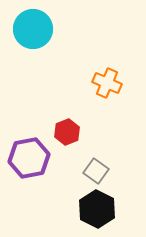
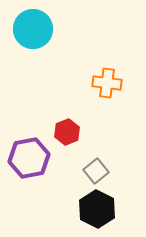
orange cross: rotated 16 degrees counterclockwise
gray square: rotated 15 degrees clockwise
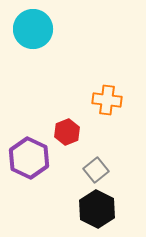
orange cross: moved 17 px down
purple hexagon: rotated 24 degrees counterclockwise
gray square: moved 1 px up
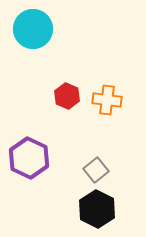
red hexagon: moved 36 px up; rotated 15 degrees counterclockwise
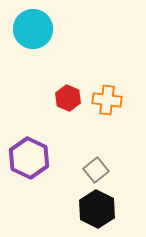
red hexagon: moved 1 px right, 2 px down
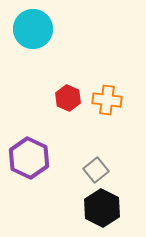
black hexagon: moved 5 px right, 1 px up
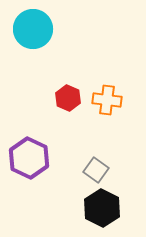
gray square: rotated 15 degrees counterclockwise
